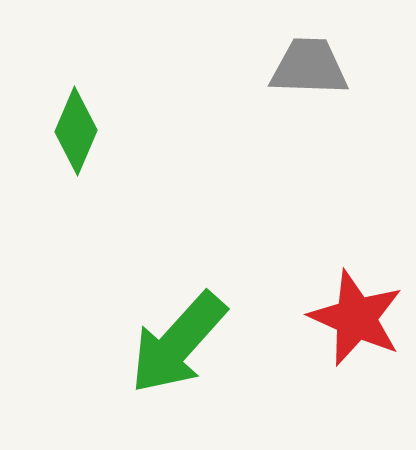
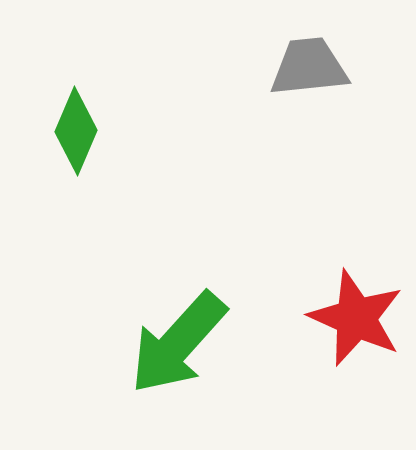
gray trapezoid: rotated 8 degrees counterclockwise
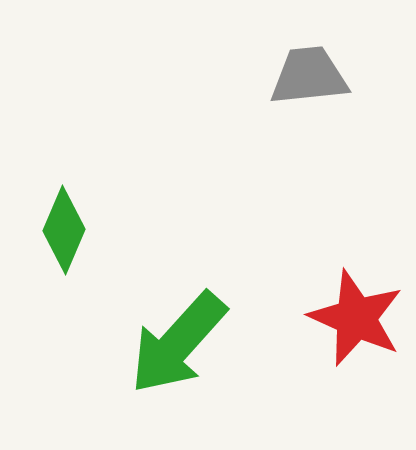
gray trapezoid: moved 9 px down
green diamond: moved 12 px left, 99 px down
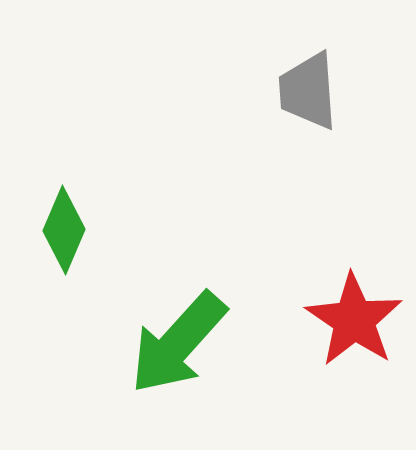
gray trapezoid: moved 1 px left, 15 px down; rotated 88 degrees counterclockwise
red star: moved 2 px left, 2 px down; rotated 10 degrees clockwise
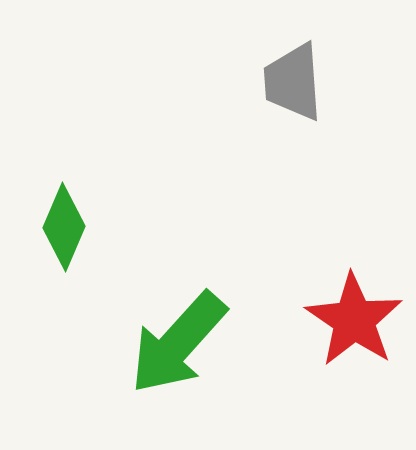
gray trapezoid: moved 15 px left, 9 px up
green diamond: moved 3 px up
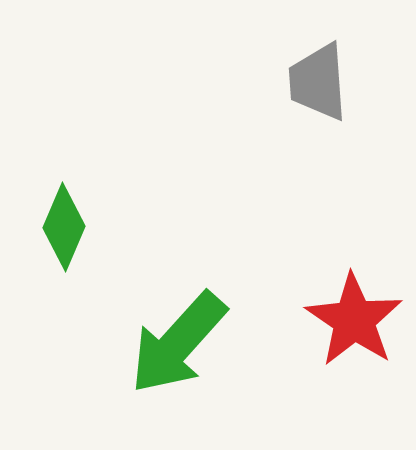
gray trapezoid: moved 25 px right
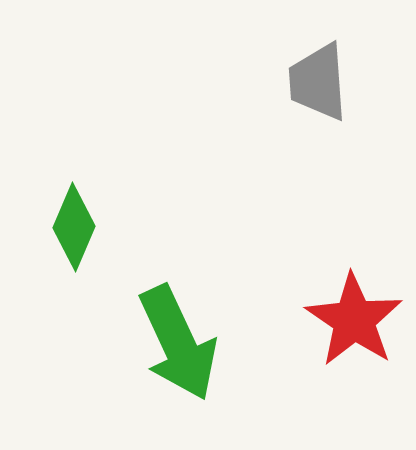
green diamond: moved 10 px right
green arrow: rotated 67 degrees counterclockwise
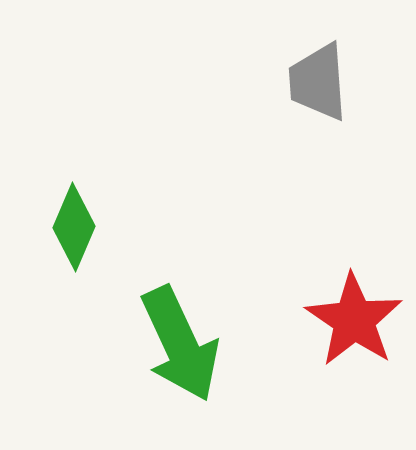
green arrow: moved 2 px right, 1 px down
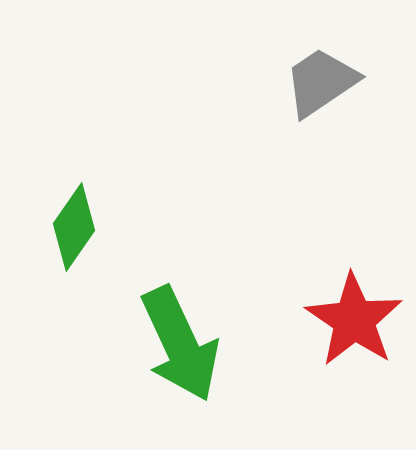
gray trapezoid: moved 3 px right; rotated 60 degrees clockwise
green diamond: rotated 12 degrees clockwise
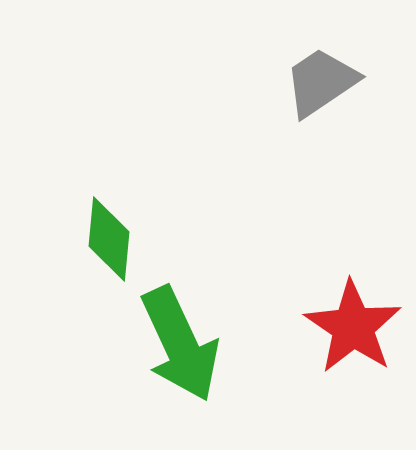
green diamond: moved 35 px right, 12 px down; rotated 30 degrees counterclockwise
red star: moved 1 px left, 7 px down
